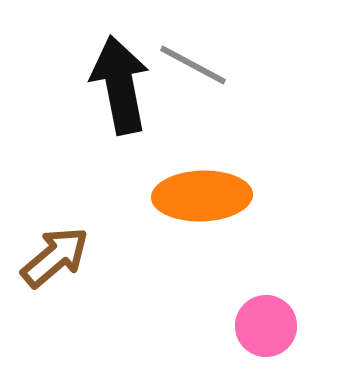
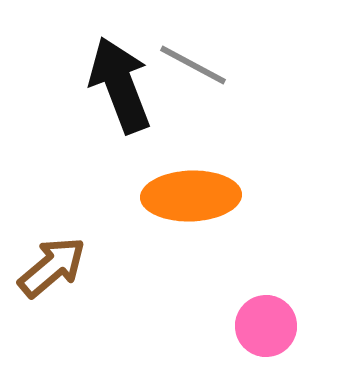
black arrow: rotated 10 degrees counterclockwise
orange ellipse: moved 11 px left
brown arrow: moved 3 px left, 10 px down
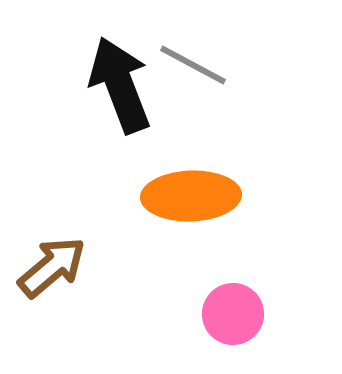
pink circle: moved 33 px left, 12 px up
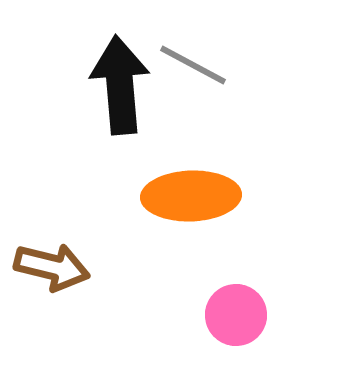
black arrow: rotated 16 degrees clockwise
brown arrow: rotated 54 degrees clockwise
pink circle: moved 3 px right, 1 px down
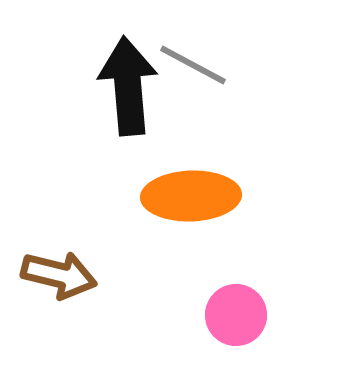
black arrow: moved 8 px right, 1 px down
brown arrow: moved 7 px right, 8 px down
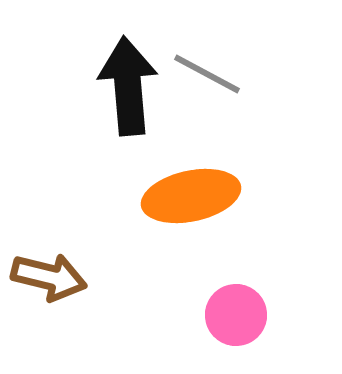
gray line: moved 14 px right, 9 px down
orange ellipse: rotated 10 degrees counterclockwise
brown arrow: moved 10 px left, 2 px down
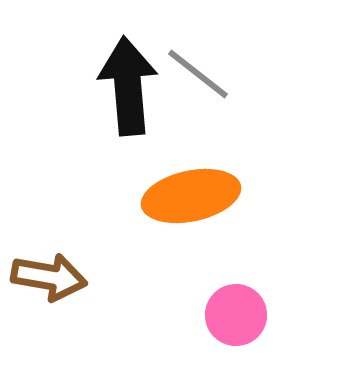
gray line: moved 9 px left; rotated 10 degrees clockwise
brown arrow: rotated 4 degrees counterclockwise
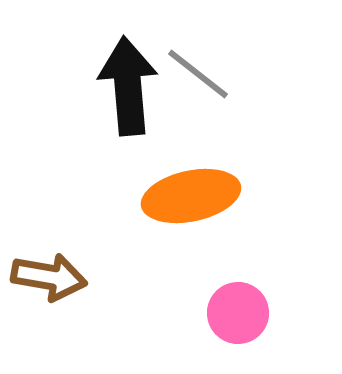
pink circle: moved 2 px right, 2 px up
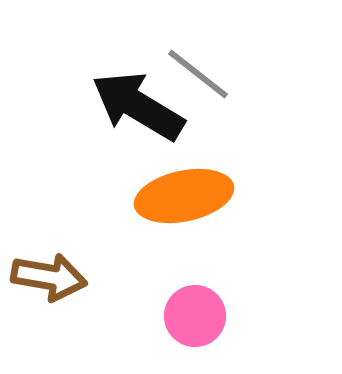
black arrow: moved 10 px right, 20 px down; rotated 54 degrees counterclockwise
orange ellipse: moved 7 px left
pink circle: moved 43 px left, 3 px down
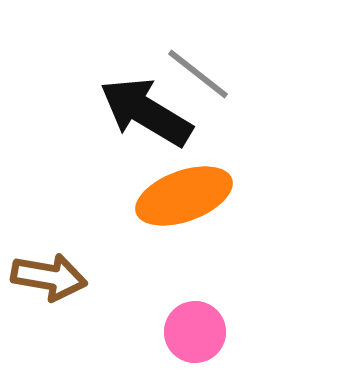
black arrow: moved 8 px right, 6 px down
orange ellipse: rotated 8 degrees counterclockwise
pink circle: moved 16 px down
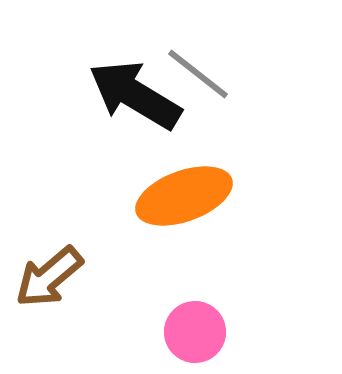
black arrow: moved 11 px left, 17 px up
brown arrow: rotated 130 degrees clockwise
